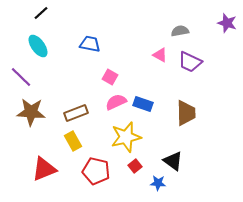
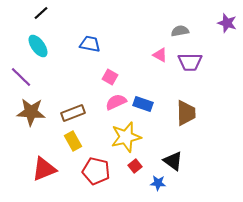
purple trapezoid: rotated 25 degrees counterclockwise
brown rectangle: moved 3 px left
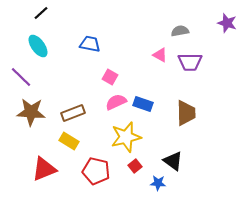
yellow rectangle: moved 4 px left; rotated 30 degrees counterclockwise
